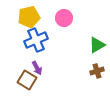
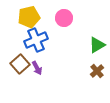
brown cross: rotated 24 degrees counterclockwise
brown square: moved 7 px left, 16 px up; rotated 18 degrees clockwise
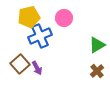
blue cross: moved 4 px right, 4 px up
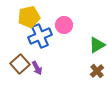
pink circle: moved 7 px down
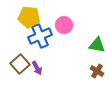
yellow pentagon: rotated 20 degrees clockwise
green triangle: rotated 42 degrees clockwise
brown cross: rotated 16 degrees counterclockwise
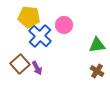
blue cross: rotated 25 degrees counterclockwise
green triangle: rotated 18 degrees counterclockwise
